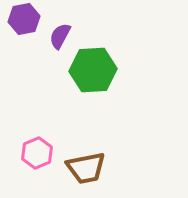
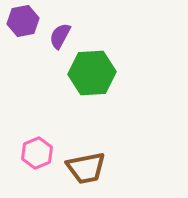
purple hexagon: moved 1 px left, 2 px down
green hexagon: moved 1 px left, 3 px down
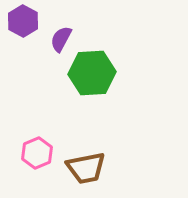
purple hexagon: rotated 20 degrees counterclockwise
purple semicircle: moved 1 px right, 3 px down
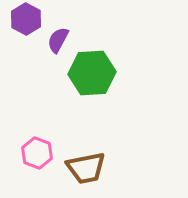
purple hexagon: moved 3 px right, 2 px up
purple semicircle: moved 3 px left, 1 px down
pink hexagon: rotated 16 degrees counterclockwise
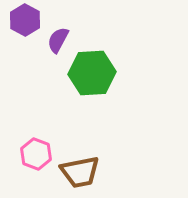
purple hexagon: moved 1 px left, 1 px down
pink hexagon: moved 1 px left, 1 px down
brown trapezoid: moved 6 px left, 4 px down
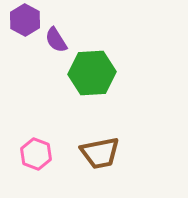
purple semicircle: moved 2 px left; rotated 60 degrees counterclockwise
brown trapezoid: moved 20 px right, 19 px up
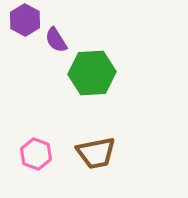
brown trapezoid: moved 4 px left
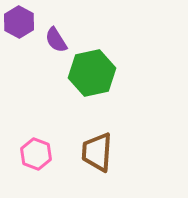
purple hexagon: moved 6 px left, 2 px down
green hexagon: rotated 9 degrees counterclockwise
brown trapezoid: moved 1 px right, 1 px up; rotated 105 degrees clockwise
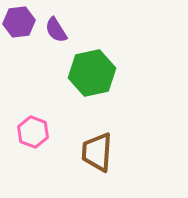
purple hexagon: rotated 24 degrees clockwise
purple semicircle: moved 10 px up
pink hexagon: moved 3 px left, 22 px up
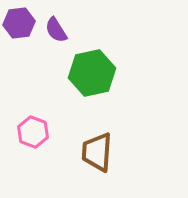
purple hexagon: moved 1 px down
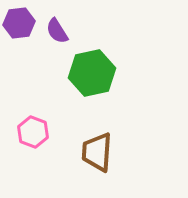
purple semicircle: moved 1 px right, 1 px down
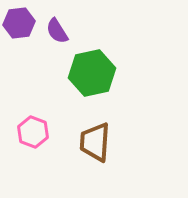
brown trapezoid: moved 2 px left, 10 px up
